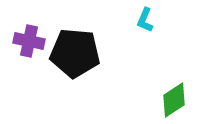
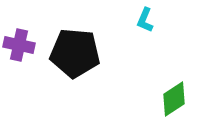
purple cross: moved 10 px left, 4 px down
green diamond: moved 1 px up
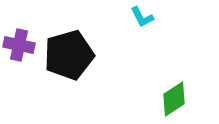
cyan L-shape: moved 3 px left, 3 px up; rotated 50 degrees counterclockwise
black pentagon: moved 6 px left, 2 px down; rotated 21 degrees counterclockwise
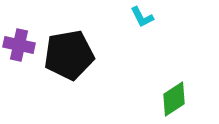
black pentagon: rotated 6 degrees clockwise
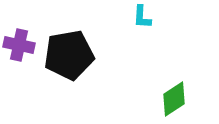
cyan L-shape: rotated 30 degrees clockwise
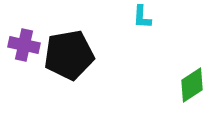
purple cross: moved 5 px right
green diamond: moved 18 px right, 14 px up
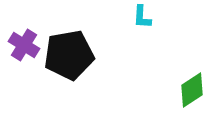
purple cross: rotated 20 degrees clockwise
green diamond: moved 5 px down
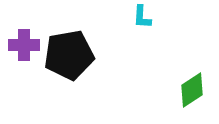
purple cross: rotated 32 degrees counterclockwise
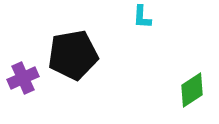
purple cross: moved 1 px left, 33 px down; rotated 24 degrees counterclockwise
black pentagon: moved 4 px right
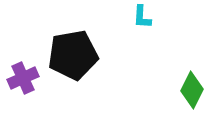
green diamond: rotated 30 degrees counterclockwise
